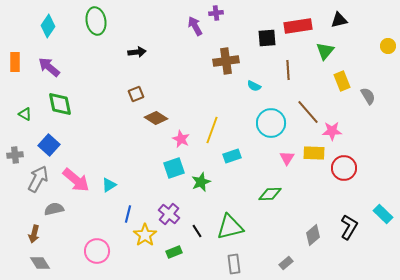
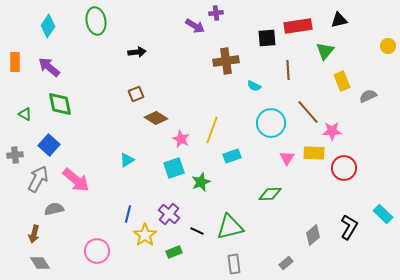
purple arrow at (195, 26): rotated 150 degrees clockwise
gray semicircle at (368, 96): rotated 84 degrees counterclockwise
cyan triangle at (109, 185): moved 18 px right, 25 px up
black line at (197, 231): rotated 32 degrees counterclockwise
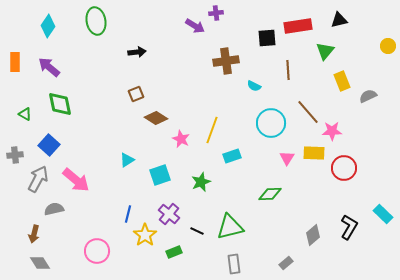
cyan square at (174, 168): moved 14 px left, 7 px down
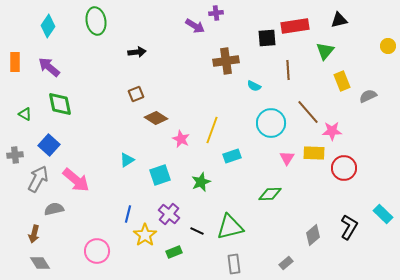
red rectangle at (298, 26): moved 3 px left
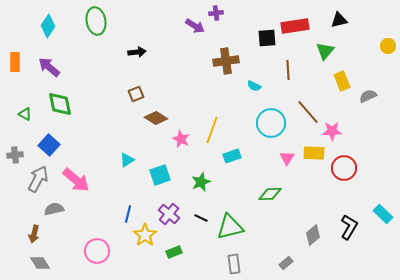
black line at (197, 231): moved 4 px right, 13 px up
